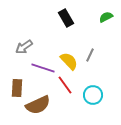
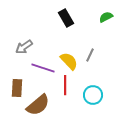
red line: rotated 36 degrees clockwise
brown semicircle: rotated 15 degrees counterclockwise
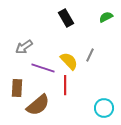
cyan circle: moved 11 px right, 13 px down
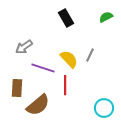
yellow semicircle: moved 2 px up
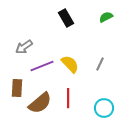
gray line: moved 10 px right, 9 px down
yellow semicircle: moved 1 px right, 5 px down
purple line: moved 1 px left, 2 px up; rotated 40 degrees counterclockwise
red line: moved 3 px right, 13 px down
brown semicircle: moved 2 px right, 2 px up
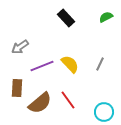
black rectangle: rotated 12 degrees counterclockwise
gray arrow: moved 4 px left
red line: moved 2 px down; rotated 36 degrees counterclockwise
cyan circle: moved 4 px down
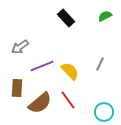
green semicircle: moved 1 px left, 1 px up
yellow semicircle: moved 7 px down
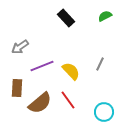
yellow semicircle: moved 1 px right
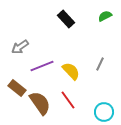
black rectangle: moved 1 px down
brown rectangle: rotated 54 degrees counterclockwise
brown semicircle: rotated 85 degrees counterclockwise
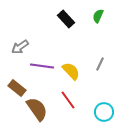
green semicircle: moved 7 px left; rotated 40 degrees counterclockwise
purple line: rotated 30 degrees clockwise
brown semicircle: moved 3 px left, 6 px down
